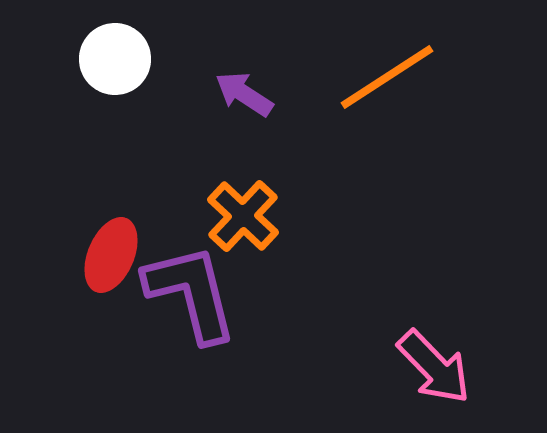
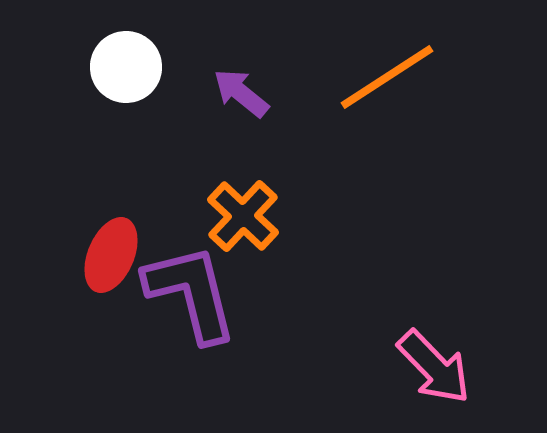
white circle: moved 11 px right, 8 px down
purple arrow: moved 3 px left, 1 px up; rotated 6 degrees clockwise
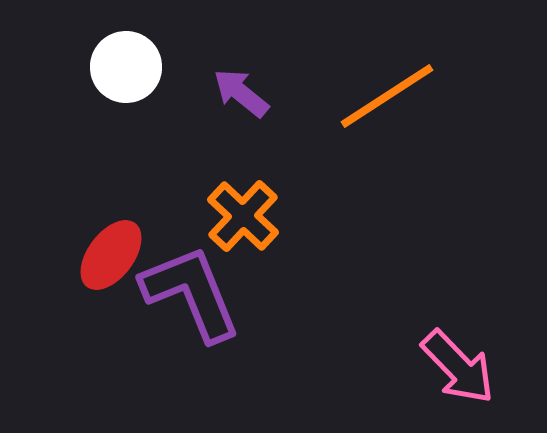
orange line: moved 19 px down
red ellipse: rotated 14 degrees clockwise
purple L-shape: rotated 8 degrees counterclockwise
pink arrow: moved 24 px right
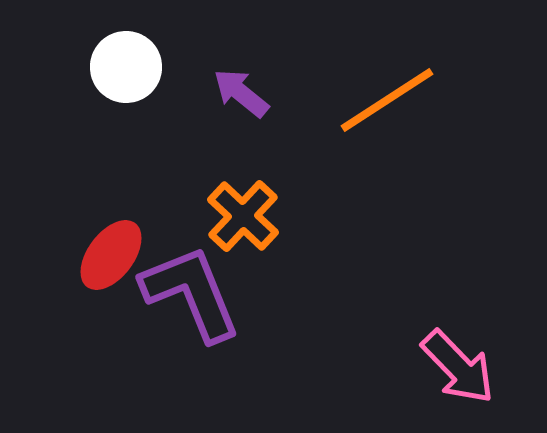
orange line: moved 4 px down
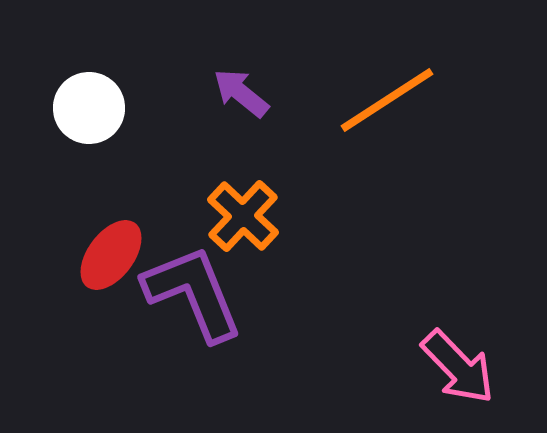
white circle: moved 37 px left, 41 px down
purple L-shape: moved 2 px right
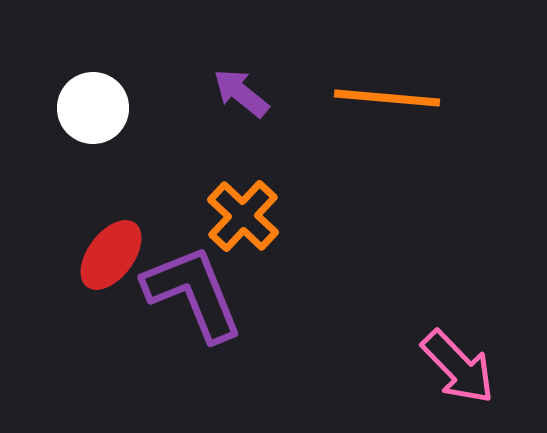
orange line: moved 2 px up; rotated 38 degrees clockwise
white circle: moved 4 px right
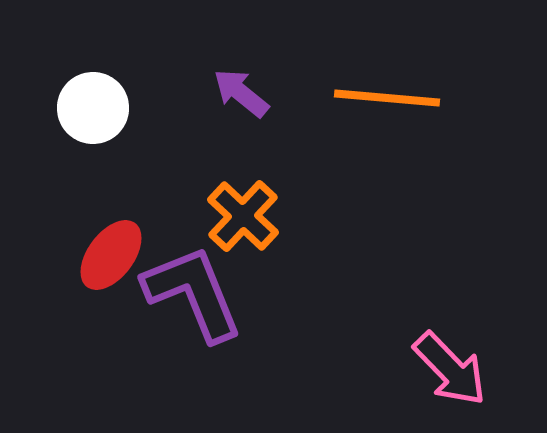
pink arrow: moved 8 px left, 2 px down
